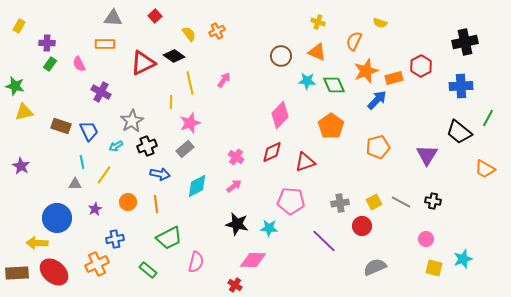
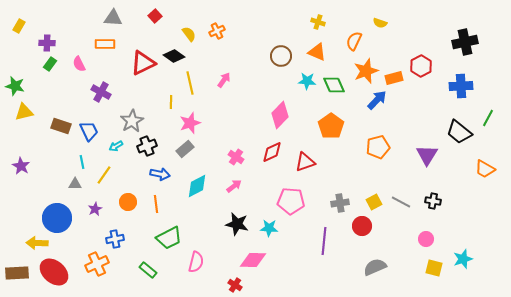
purple line at (324, 241): rotated 52 degrees clockwise
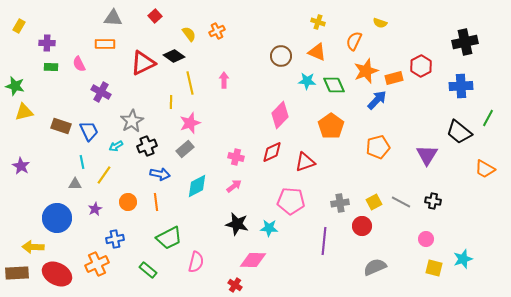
green rectangle at (50, 64): moved 1 px right, 3 px down; rotated 56 degrees clockwise
pink arrow at (224, 80): rotated 35 degrees counterclockwise
pink cross at (236, 157): rotated 21 degrees counterclockwise
orange line at (156, 204): moved 2 px up
yellow arrow at (37, 243): moved 4 px left, 4 px down
red ellipse at (54, 272): moved 3 px right, 2 px down; rotated 12 degrees counterclockwise
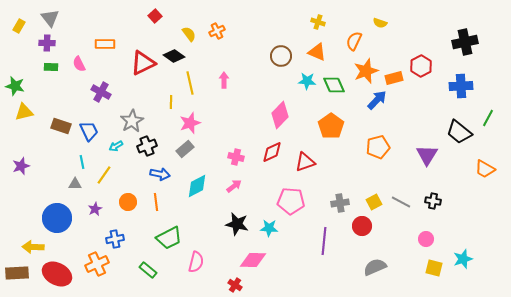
gray triangle at (113, 18): moved 63 px left; rotated 48 degrees clockwise
purple star at (21, 166): rotated 24 degrees clockwise
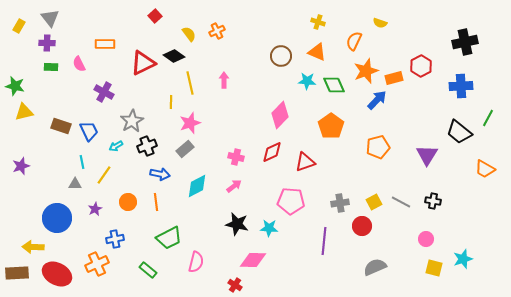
purple cross at (101, 92): moved 3 px right
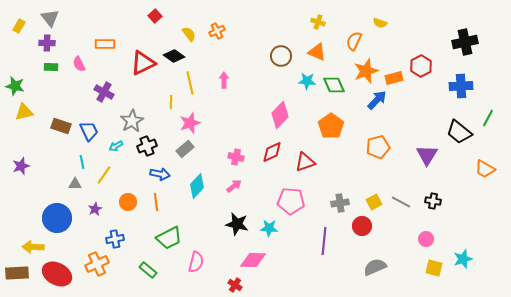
cyan diamond at (197, 186): rotated 20 degrees counterclockwise
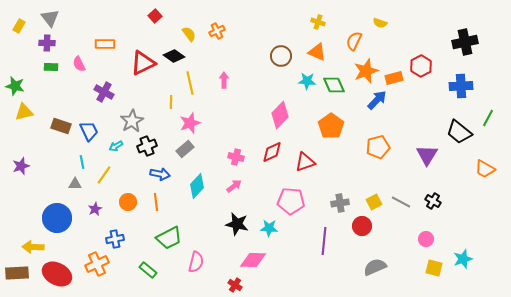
black cross at (433, 201): rotated 21 degrees clockwise
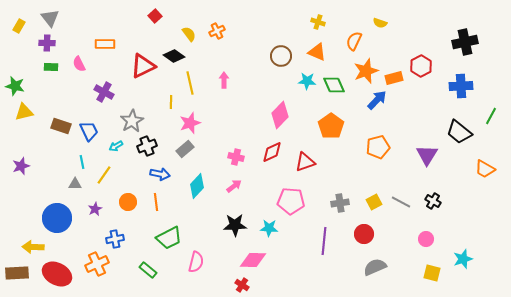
red triangle at (143, 63): moved 3 px down
green line at (488, 118): moved 3 px right, 2 px up
black star at (237, 224): moved 2 px left, 1 px down; rotated 15 degrees counterclockwise
red circle at (362, 226): moved 2 px right, 8 px down
yellow square at (434, 268): moved 2 px left, 5 px down
red cross at (235, 285): moved 7 px right
